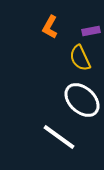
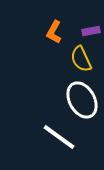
orange L-shape: moved 4 px right, 5 px down
yellow semicircle: moved 1 px right, 1 px down
white ellipse: rotated 18 degrees clockwise
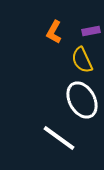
yellow semicircle: moved 1 px right, 1 px down
white line: moved 1 px down
